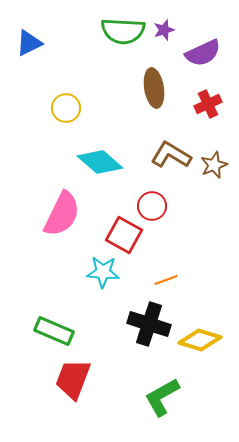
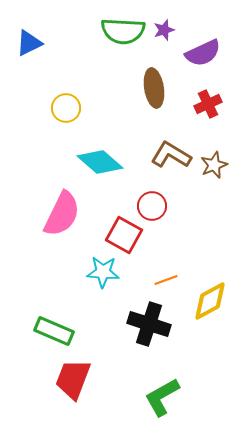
yellow diamond: moved 10 px right, 39 px up; rotated 45 degrees counterclockwise
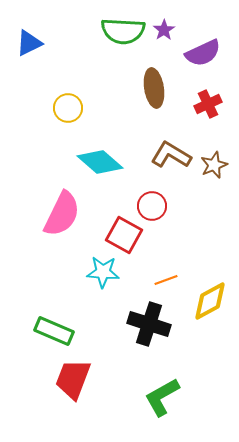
purple star: rotated 15 degrees counterclockwise
yellow circle: moved 2 px right
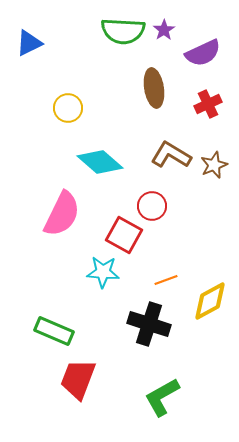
red trapezoid: moved 5 px right
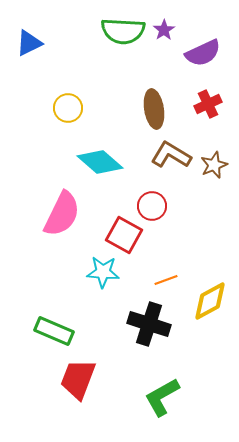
brown ellipse: moved 21 px down
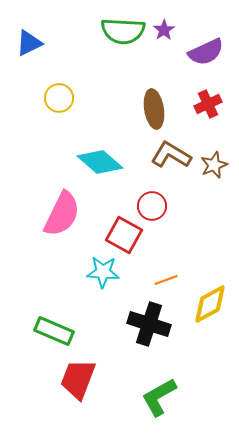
purple semicircle: moved 3 px right, 1 px up
yellow circle: moved 9 px left, 10 px up
yellow diamond: moved 3 px down
green L-shape: moved 3 px left
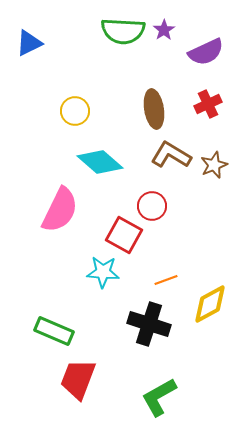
yellow circle: moved 16 px right, 13 px down
pink semicircle: moved 2 px left, 4 px up
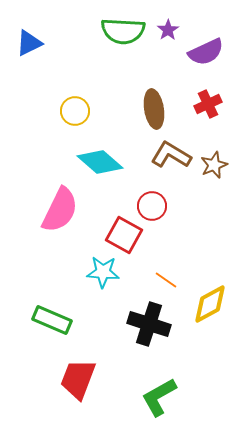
purple star: moved 4 px right
orange line: rotated 55 degrees clockwise
green rectangle: moved 2 px left, 11 px up
